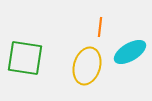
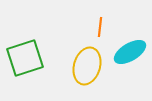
green square: rotated 27 degrees counterclockwise
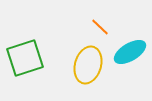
orange line: rotated 54 degrees counterclockwise
yellow ellipse: moved 1 px right, 1 px up
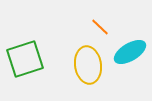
green square: moved 1 px down
yellow ellipse: rotated 24 degrees counterclockwise
